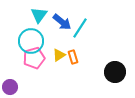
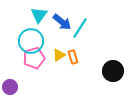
black circle: moved 2 px left, 1 px up
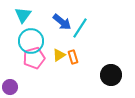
cyan triangle: moved 16 px left
black circle: moved 2 px left, 4 px down
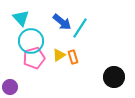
cyan triangle: moved 2 px left, 3 px down; rotated 18 degrees counterclockwise
black circle: moved 3 px right, 2 px down
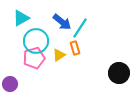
cyan triangle: rotated 42 degrees clockwise
cyan circle: moved 5 px right
orange rectangle: moved 2 px right, 9 px up
black circle: moved 5 px right, 4 px up
purple circle: moved 3 px up
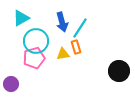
blue arrow: rotated 36 degrees clockwise
orange rectangle: moved 1 px right, 1 px up
yellow triangle: moved 4 px right, 1 px up; rotated 24 degrees clockwise
black circle: moved 2 px up
purple circle: moved 1 px right
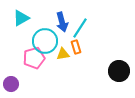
cyan circle: moved 9 px right
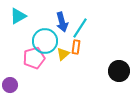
cyan triangle: moved 3 px left, 2 px up
orange rectangle: rotated 24 degrees clockwise
yellow triangle: rotated 32 degrees counterclockwise
purple circle: moved 1 px left, 1 px down
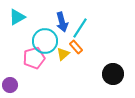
cyan triangle: moved 1 px left, 1 px down
orange rectangle: rotated 48 degrees counterclockwise
black circle: moved 6 px left, 3 px down
